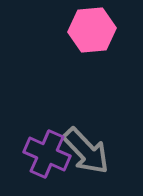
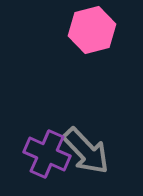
pink hexagon: rotated 9 degrees counterclockwise
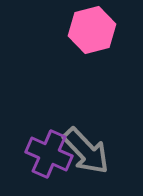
purple cross: moved 2 px right
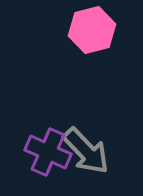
purple cross: moved 1 px left, 2 px up
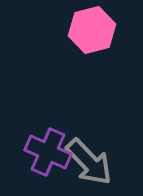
gray arrow: moved 3 px right, 11 px down
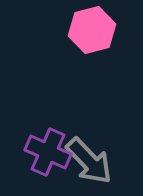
gray arrow: moved 1 px up
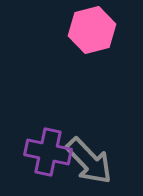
purple cross: rotated 12 degrees counterclockwise
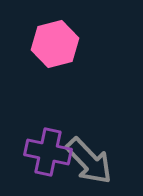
pink hexagon: moved 37 px left, 14 px down
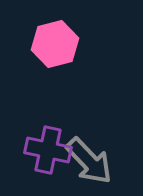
purple cross: moved 2 px up
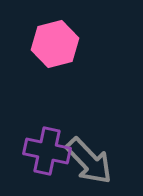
purple cross: moved 1 px left, 1 px down
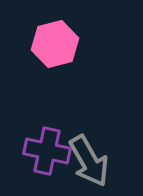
gray arrow: rotated 14 degrees clockwise
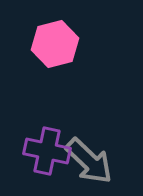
gray arrow: rotated 16 degrees counterclockwise
